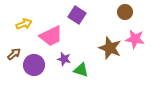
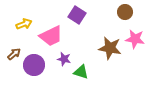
brown star: rotated 10 degrees counterclockwise
green triangle: moved 2 px down
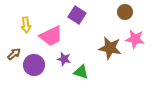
yellow arrow: moved 2 px right, 1 px down; rotated 105 degrees clockwise
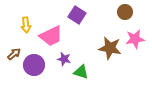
pink star: rotated 18 degrees counterclockwise
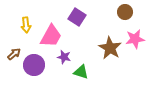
purple square: moved 2 px down
pink trapezoid: rotated 35 degrees counterclockwise
brown star: rotated 20 degrees clockwise
purple star: moved 2 px up
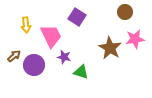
pink trapezoid: rotated 55 degrees counterclockwise
brown arrow: moved 2 px down
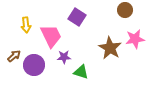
brown circle: moved 2 px up
purple star: rotated 16 degrees counterclockwise
